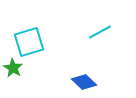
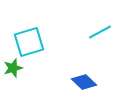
green star: rotated 24 degrees clockwise
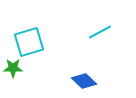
green star: rotated 18 degrees clockwise
blue diamond: moved 1 px up
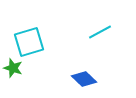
green star: rotated 18 degrees clockwise
blue diamond: moved 2 px up
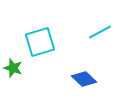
cyan square: moved 11 px right
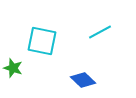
cyan square: moved 2 px right, 1 px up; rotated 28 degrees clockwise
blue diamond: moved 1 px left, 1 px down
